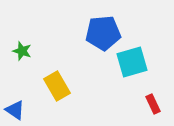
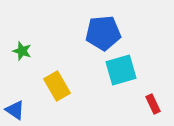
cyan square: moved 11 px left, 8 px down
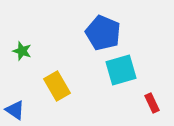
blue pentagon: rotated 28 degrees clockwise
red rectangle: moved 1 px left, 1 px up
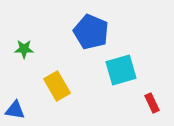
blue pentagon: moved 12 px left, 1 px up
green star: moved 2 px right, 2 px up; rotated 18 degrees counterclockwise
blue triangle: rotated 25 degrees counterclockwise
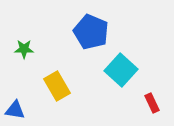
cyan square: rotated 32 degrees counterclockwise
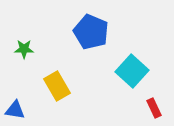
cyan square: moved 11 px right, 1 px down
red rectangle: moved 2 px right, 5 px down
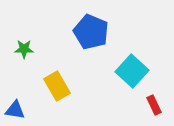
red rectangle: moved 3 px up
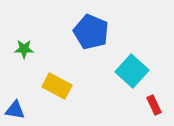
yellow rectangle: rotated 32 degrees counterclockwise
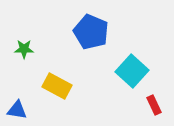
blue triangle: moved 2 px right
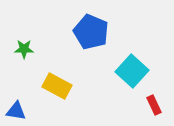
blue triangle: moved 1 px left, 1 px down
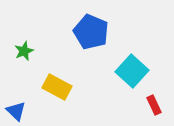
green star: moved 2 px down; rotated 24 degrees counterclockwise
yellow rectangle: moved 1 px down
blue triangle: rotated 35 degrees clockwise
